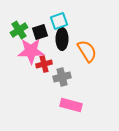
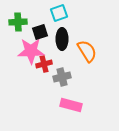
cyan square: moved 8 px up
green cross: moved 1 px left, 8 px up; rotated 30 degrees clockwise
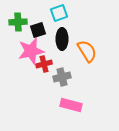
black square: moved 2 px left, 2 px up
pink star: rotated 12 degrees counterclockwise
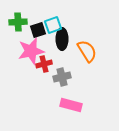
cyan square: moved 6 px left, 12 px down
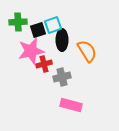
black ellipse: moved 1 px down
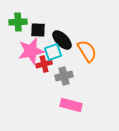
cyan square: moved 27 px down
black square: rotated 21 degrees clockwise
black ellipse: rotated 45 degrees counterclockwise
gray cross: moved 2 px right, 1 px up
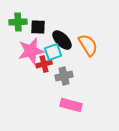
black square: moved 3 px up
orange semicircle: moved 1 px right, 6 px up
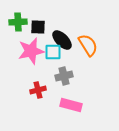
cyan square: rotated 18 degrees clockwise
red cross: moved 6 px left, 26 px down
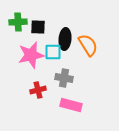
black ellipse: moved 3 px right, 1 px up; rotated 50 degrees clockwise
pink star: moved 4 px down
gray cross: moved 2 px down; rotated 24 degrees clockwise
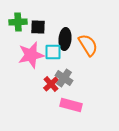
gray cross: rotated 24 degrees clockwise
red cross: moved 13 px right, 6 px up; rotated 28 degrees counterclockwise
